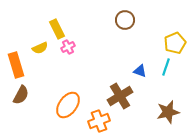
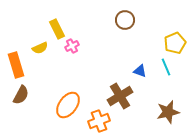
pink cross: moved 4 px right, 1 px up
cyan line: rotated 42 degrees counterclockwise
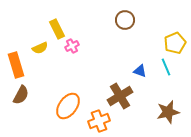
orange ellipse: moved 1 px down
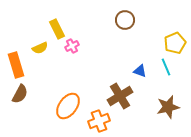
brown semicircle: moved 1 px left, 1 px up
brown star: moved 5 px up
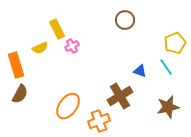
cyan line: rotated 12 degrees counterclockwise
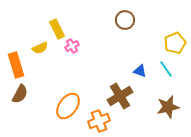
cyan line: moved 2 px down
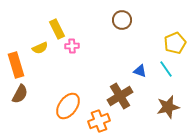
brown circle: moved 3 px left
pink cross: rotated 24 degrees clockwise
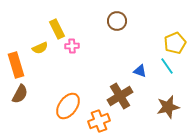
brown circle: moved 5 px left, 1 px down
cyan line: moved 1 px right, 3 px up
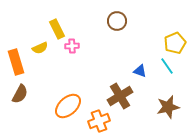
orange rectangle: moved 3 px up
orange ellipse: rotated 12 degrees clockwise
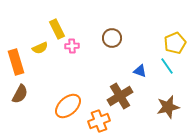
brown circle: moved 5 px left, 17 px down
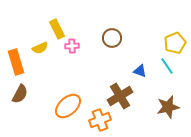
orange cross: moved 1 px right, 1 px up
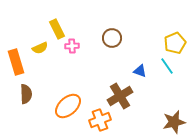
brown semicircle: moved 6 px right; rotated 30 degrees counterclockwise
brown star: moved 6 px right, 15 px down
